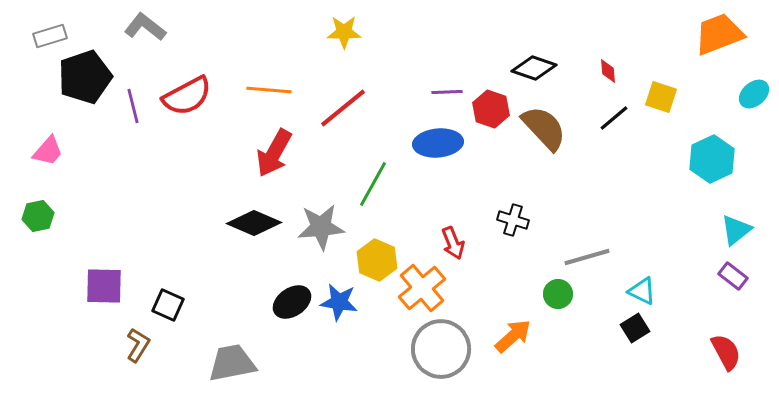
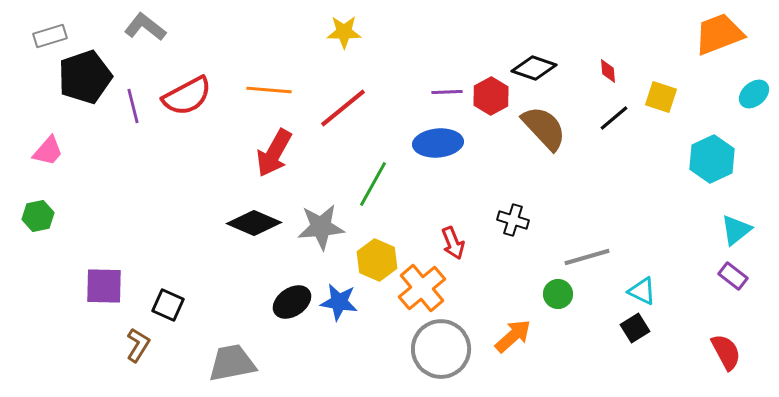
red hexagon at (491, 109): moved 13 px up; rotated 12 degrees clockwise
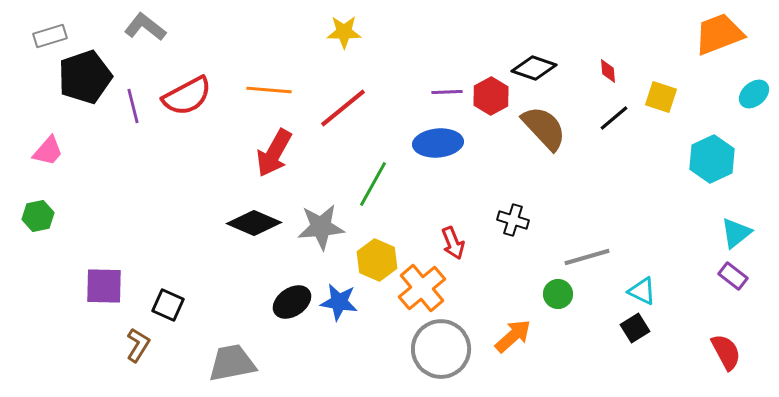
cyan triangle at (736, 230): moved 3 px down
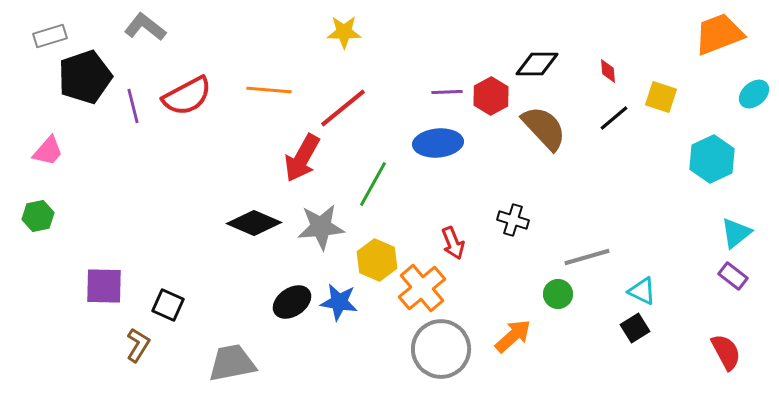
black diamond at (534, 68): moved 3 px right, 4 px up; rotated 18 degrees counterclockwise
red arrow at (274, 153): moved 28 px right, 5 px down
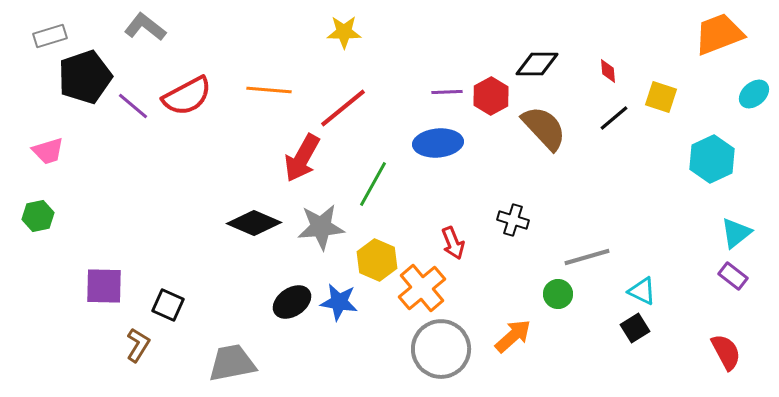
purple line at (133, 106): rotated 36 degrees counterclockwise
pink trapezoid at (48, 151): rotated 32 degrees clockwise
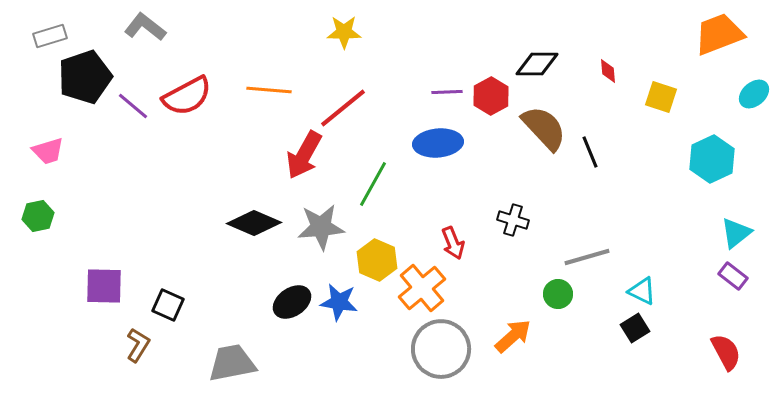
black line at (614, 118): moved 24 px left, 34 px down; rotated 72 degrees counterclockwise
red arrow at (302, 158): moved 2 px right, 3 px up
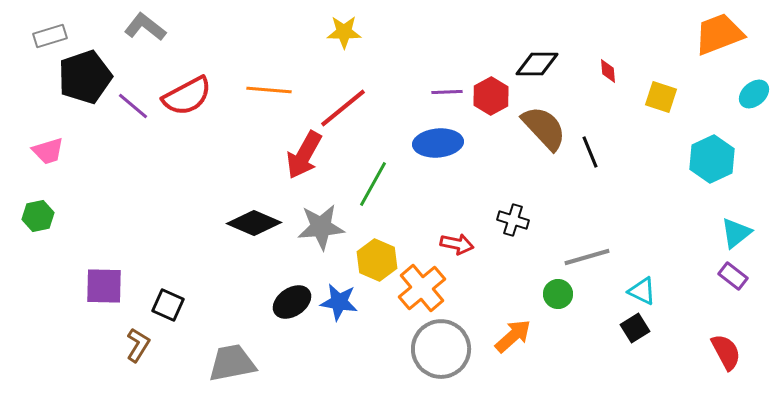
red arrow at (453, 243): moved 4 px right, 1 px down; rotated 56 degrees counterclockwise
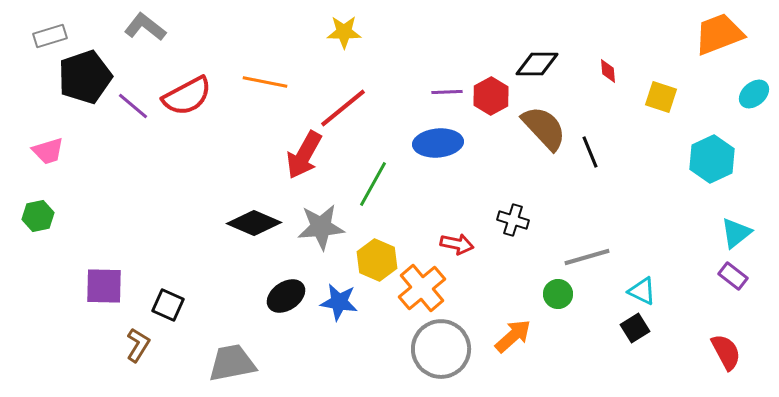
orange line at (269, 90): moved 4 px left, 8 px up; rotated 6 degrees clockwise
black ellipse at (292, 302): moved 6 px left, 6 px up
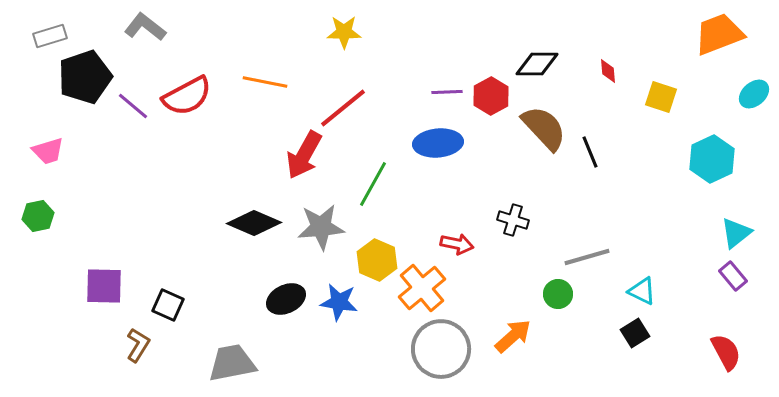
purple rectangle at (733, 276): rotated 12 degrees clockwise
black ellipse at (286, 296): moved 3 px down; rotated 9 degrees clockwise
black square at (635, 328): moved 5 px down
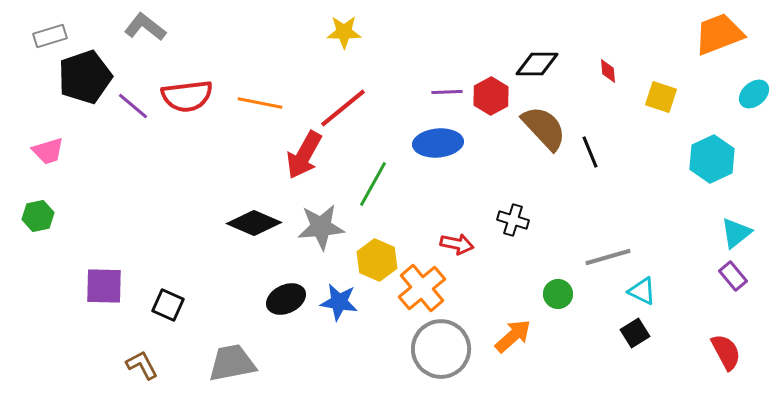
orange line at (265, 82): moved 5 px left, 21 px down
red semicircle at (187, 96): rotated 21 degrees clockwise
gray line at (587, 257): moved 21 px right
brown L-shape at (138, 345): moved 4 px right, 20 px down; rotated 60 degrees counterclockwise
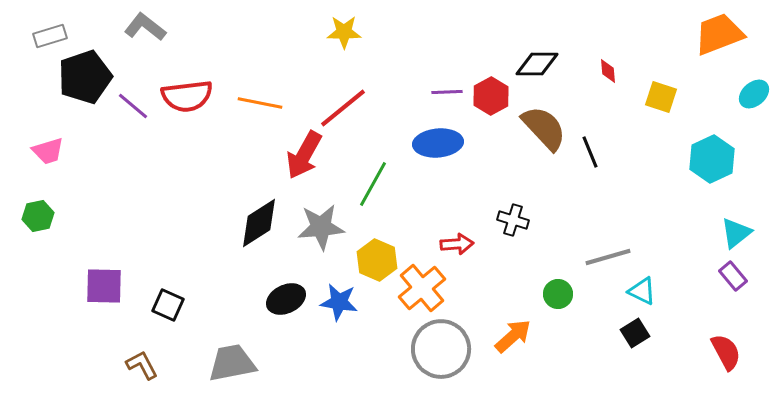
black diamond at (254, 223): moved 5 px right; rotated 56 degrees counterclockwise
red arrow at (457, 244): rotated 16 degrees counterclockwise
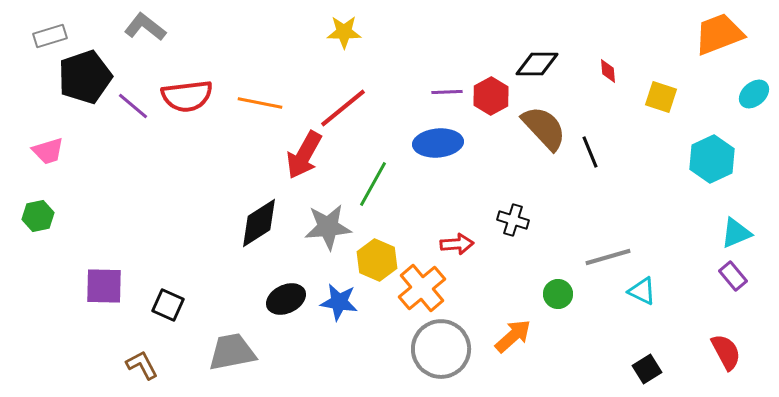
gray star at (321, 227): moved 7 px right
cyan triangle at (736, 233): rotated 16 degrees clockwise
black square at (635, 333): moved 12 px right, 36 px down
gray trapezoid at (232, 363): moved 11 px up
